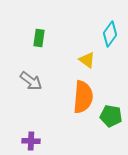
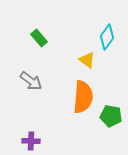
cyan diamond: moved 3 px left, 3 px down
green rectangle: rotated 48 degrees counterclockwise
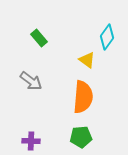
green pentagon: moved 30 px left, 21 px down; rotated 15 degrees counterclockwise
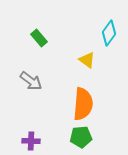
cyan diamond: moved 2 px right, 4 px up
orange semicircle: moved 7 px down
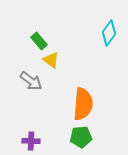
green rectangle: moved 3 px down
yellow triangle: moved 36 px left
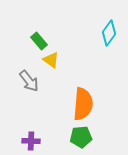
gray arrow: moved 2 px left; rotated 15 degrees clockwise
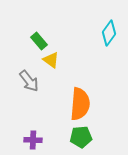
orange semicircle: moved 3 px left
purple cross: moved 2 px right, 1 px up
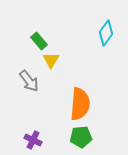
cyan diamond: moved 3 px left
yellow triangle: rotated 24 degrees clockwise
purple cross: rotated 24 degrees clockwise
